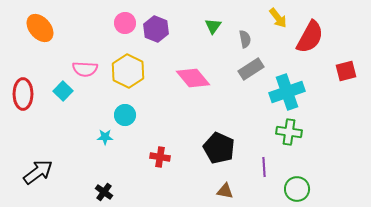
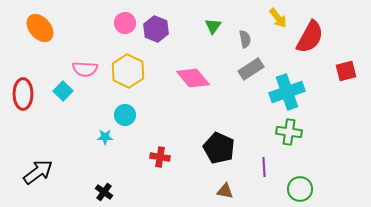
green circle: moved 3 px right
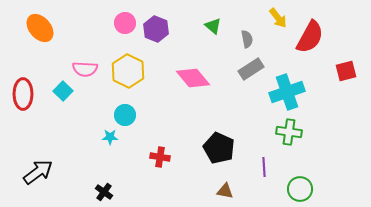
green triangle: rotated 24 degrees counterclockwise
gray semicircle: moved 2 px right
cyan star: moved 5 px right
